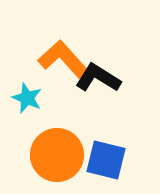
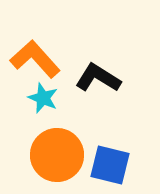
orange L-shape: moved 28 px left
cyan star: moved 16 px right
blue square: moved 4 px right, 5 px down
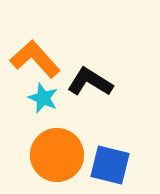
black L-shape: moved 8 px left, 4 px down
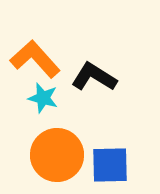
black L-shape: moved 4 px right, 5 px up
cyan star: rotated 8 degrees counterclockwise
blue square: rotated 15 degrees counterclockwise
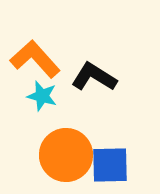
cyan star: moved 1 px left, 2 px up
orange circle: moved 9 px right
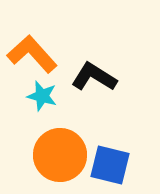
orange L-shape: moved 3 px left, 5 px up
orange circle: moved 6 px left
blue square: rotated 15 degrees clockwise
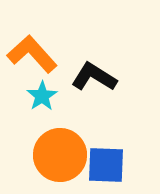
cyan star: rotated 24 degrees clockwise
blue square: moved 4 px left; rotated 12 degrees counterclockwise
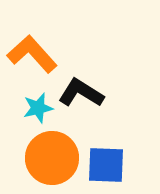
black L-shape: moved 13 px left, 16 px down
cyan star: moved 4 px left, 12 px down; rotated 20 degrees clockwise
orange circle: moved 8 px left, 3 px down
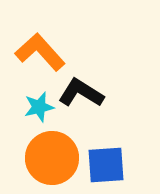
orange L-shape: moved 8 px right, 2 px up
cyan star: moved 1 px right, 1 px up
blue square: rotated 6 degrees counterclockwise
